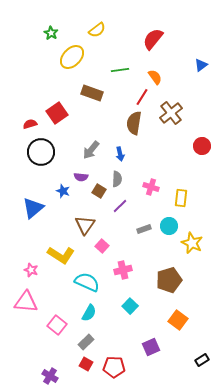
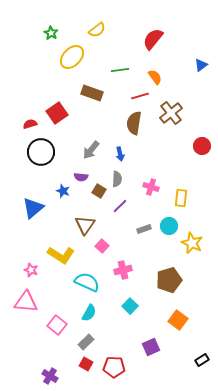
red line at (142, 97): moved 2 px left, 1 px up; rotated 42 degrees clockwise
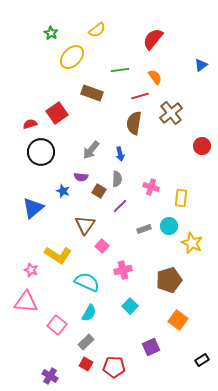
yellow L-shape at (61, 255): moved 3 px left
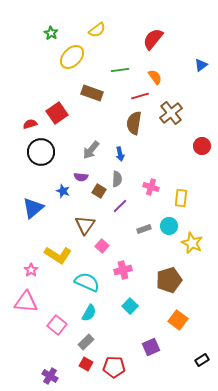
pink star at (31, 270): rotated 16 degrees clockwise
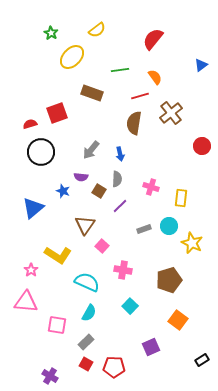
red square at (57, 113): rotated 15 degrees clockwise
pink cross at (123, 270): rotated 24 degrees clockwise
pink square at (57, 325): rotated 30 degrees counterclockwise
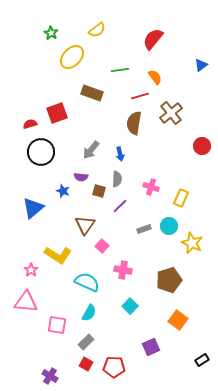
brown square at (99, 191): rotated 16 degrees counterclockwise
yellow rectangle at (181, 198): rotated 18 degrees clockwise
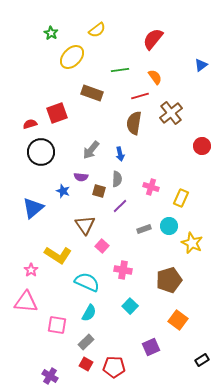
brown triangle at (85, 225): rotated 10 degrees counterclockwise
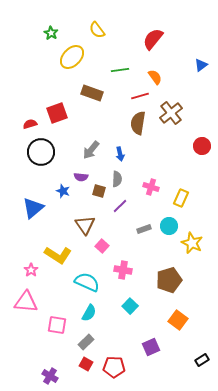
yellow semicircle at (97, 30): rotated 90 degrees clockwise
brown semicircle at (134, 123): moved 4 px right
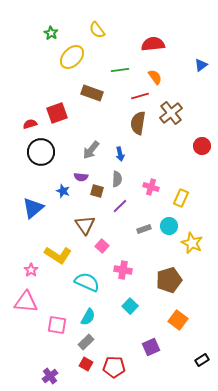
red semicircle at (153, 39): moved 5 px down; rotated 45 degrees clockwise
brown square at (99, 191): moved 2 px left
cyan semicircle at (89, 313): moved 1 px left, 4 px down
purple cross at (50, 376): rotated 21 degrees clockwise
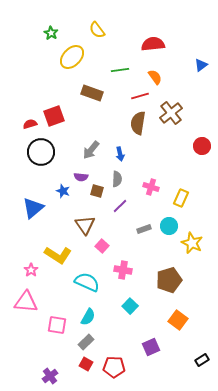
red square at (57, 113): moved 3 px left, 3 px down
